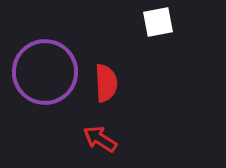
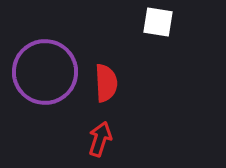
white square: rotated 20 degrees clockwise
red arrow: rotated 76 degrees clockwise
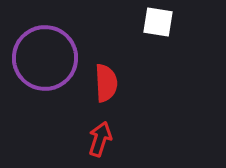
purple circle: moved 14 px up
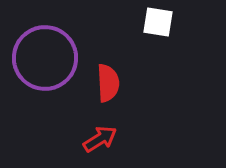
red semicircle: moved 2 px right
red arrow: rotated 40 degrees clockwise
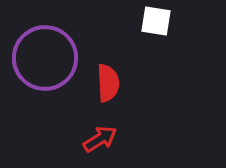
white square: moved 2 px left, 1 px up
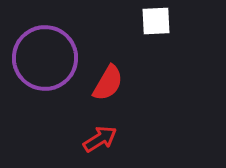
white square: rotated 12 degrees counterclockwise
red semicircle: rotated 33 degrees clockwise
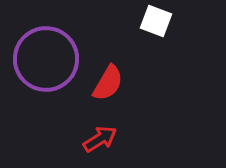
white square: rotated 24 degrees clockwise
purple circle: moved 1 px right, 1 px down
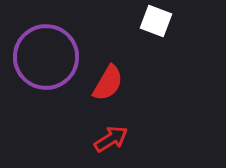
purple circle: moved 2 px up
red arrow: moved 11 px right
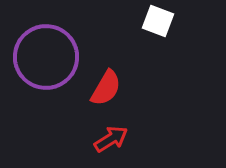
white square: moved 2 px right
red semicircle: moved 2 px left, 5 px down
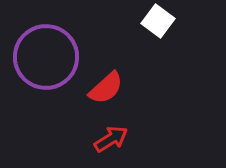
white square: rotated 16 degrees clockwise
red semicircle: rotated 18 degrees clockwise
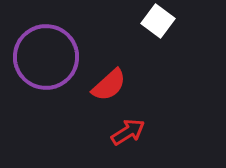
red semicircle: moved 3 px right, 3 px up
red arrow: moved 17 px right, 7 px up
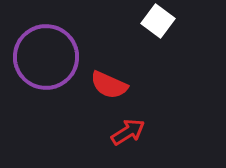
red semicircle: rotated 66 degrees clockwise
